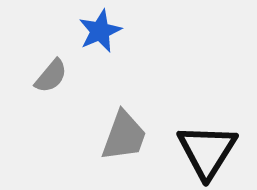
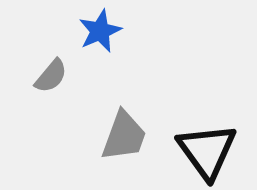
black triangle: rotated 8 degrees counterclockwise
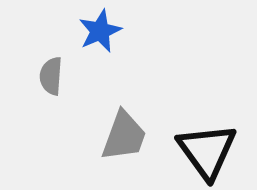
gray semicircle: rotated 144 degrees clockwise
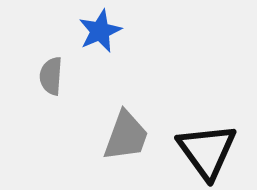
gray trapezoid: moved 2 px right
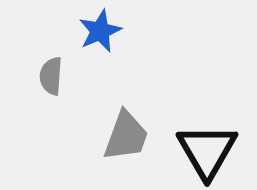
black triangle: rotated 6 degrees clockwise
